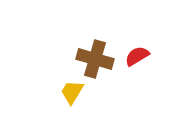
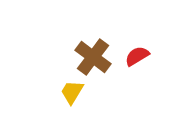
brown cross: moved 2 px left, 2 px up; rotated 21 degrees clockwise
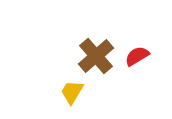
brown cross: moved 3 px right, 1 px up; rotated 12 degrees clockwise
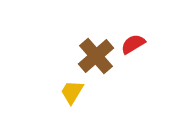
red semicircle: moved 4 px left, 12 px up
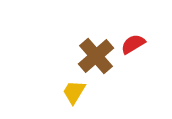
yellow trapezoid: moved 2 px right
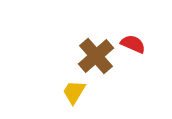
red semicircle: rotated 55 degrees clockwise
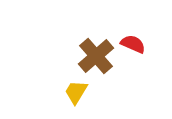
yellow trapezoid: moved 2 px right
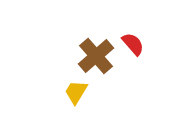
red semicircle: rotated 25 degrees clockwise
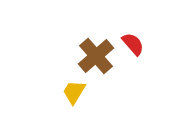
yellow trapezoid: moved 2 px left
